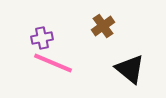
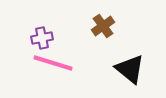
pink line: rotated 6 degrees counterclockwise
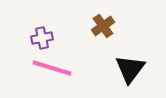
pink line: moved 1 px left, 5 px down
black triangle: rotated 28 degrees clockwise
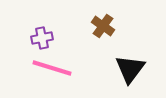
brown cross: rotated 20 degrees counterclockwise
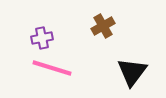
brown cross: rotated 25 degrees clockwise
black triangle: moved 2 px right, 3 px down
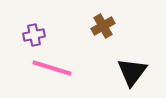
purple cross: moved 8 px left, 3 px up
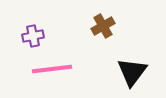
purple cross: moved 1 px left, 1 px down
pink line: moved 1 px down; rotated 24 degrees counterclockwise
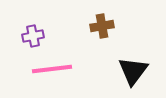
brown cross: moved 1 px left; rotated 20 degrees clockwise
black triangle: moved 1 px right, 1 px up
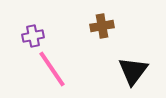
pink line: rotated 63 degrees clockwise
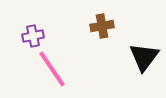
black triangle: moved 11 px right, 14 px up
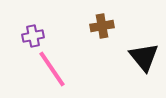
black triangle: rotated 16 degrees counterclockwise
